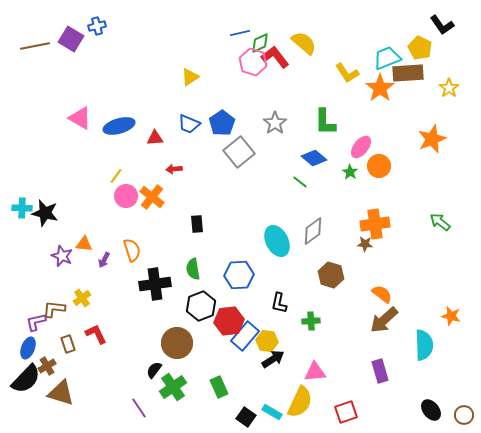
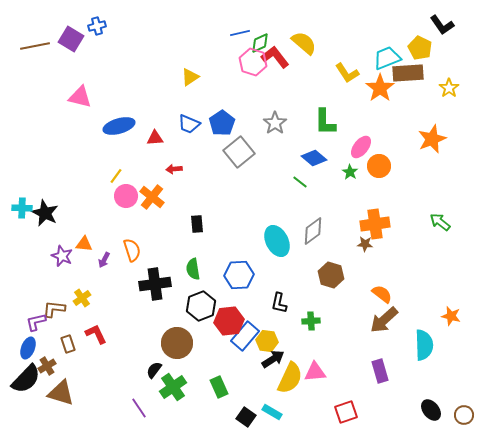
pink triangle at (80, 118): moved 21 px up; rotated 15 degrees counterclockwise
black star at (45, 213): rotated 12 degrees clockwise
yellow semicircle at (300, 402): moved 10 px left, 24 px up
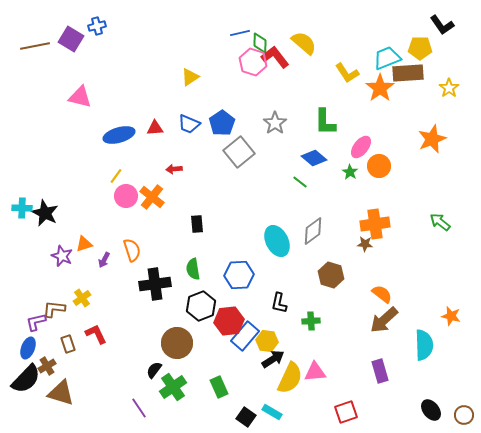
green diamond at (260, 43): rotated 65 degrees counterclockwise
yellow pentagon at (420, 48): rotated 25 degrees counterclockwise
blue ellipse at (119, 126): moved 9 px down
red triangle at (155, 138): moved 10 px up
orange triangle at (84, 244): rotated 24 degrees counterclockwise
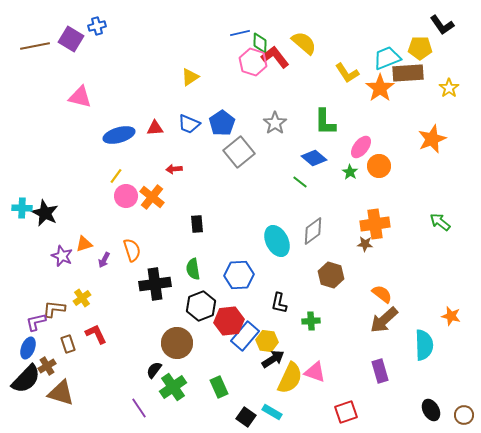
pink triangle at (315, 372): rotated 25 degrees clockwise
black ellipse at (431, 410): rotated 10 degrees clockwise
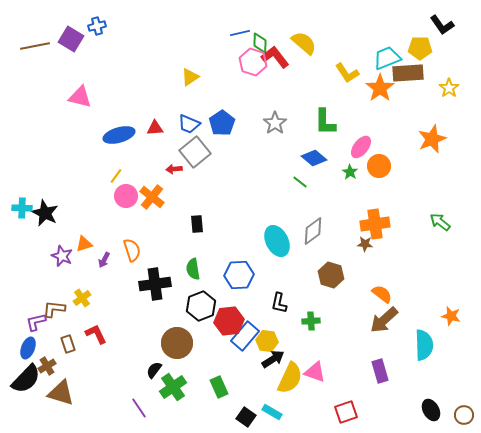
gray square at (239, 152): moved 44 px left
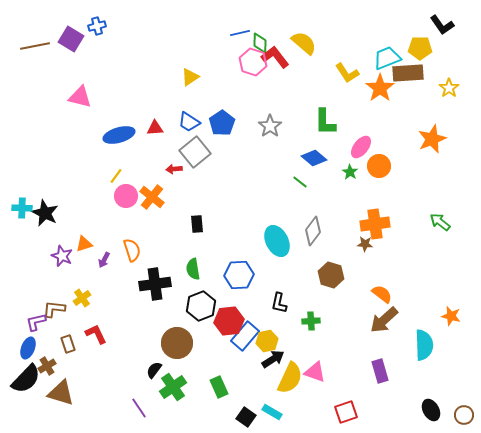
gray star at (275, 123): moved 5 px left, 3 px down
blue trapezoid at (189, 124): moved 2 px up; rotated 10 degrees clockwise
gray diamond at (313, 231): rotated 16 degrees counterclockwise
yellow hexagon at (267, 341): rotated 20 degrees counterclockwise
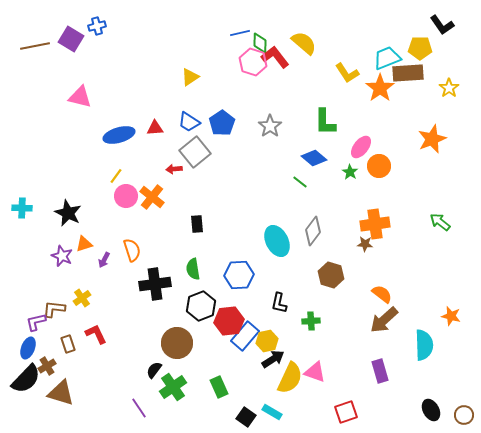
black star at (45, 213): moved 23 px right
